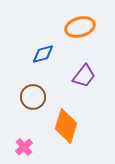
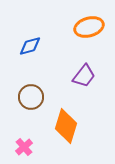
orange ellipse: moved 9 px right
blue diamond: moved 13 px left, 8 px up
brown circle: moved 2 px left
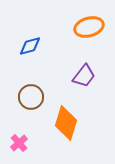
orange diamond: moved 3 px up
pink cross: moved 5 px left, 4 px up
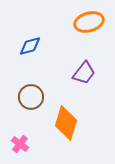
orange ellipse: moved 5 px up
purple trapezoid: moved 3 px up
pink cross: moved 1 px right, 1 px down; rotated 12 degrees counterclockwise
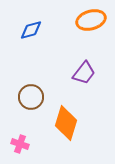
orange ellipse: moved 2 px right, 2 px up
blue diamond: moved 1 px right, 16 px up
pink cross: rotated 18 degrees counterclockwise
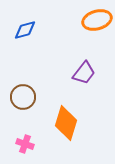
orange ellipse: moved 6 px right
blue diamond: moved 6 px left
brown circle: moved 8 px left
pink cross: moved 5 px right
